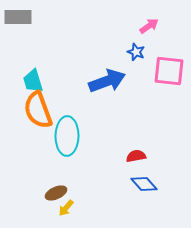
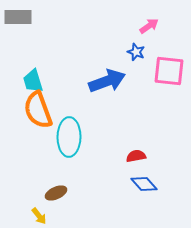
cyan ellipse: moved 2 px right, 1 px down
yellow arrow: moved 27 px left, 8 px down; rotated 78 degrees counterclockwise
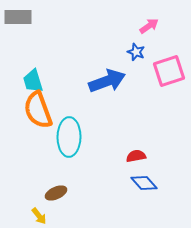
pink square: rotated 24 degrees counterclockwise
blue diamond: moved 1 px up
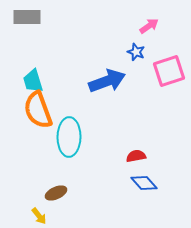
gray rectangle: moved 9 px right
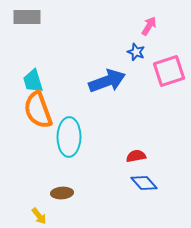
pink arrow: rotated 24 degrees counterclockwise
brown ellipse: moved 6 px right; rotated 20 degrees clockwise
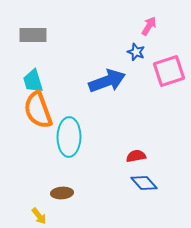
gray rectangle: moved 6 px right, 18 px down
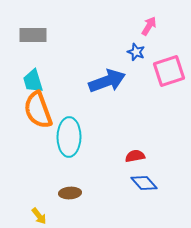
red semicircle: moved 1 px left
brown ellipse: moved 8 px right
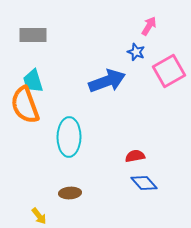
pink square: rotated 12 degrees counterclockwise
orange semicircle: moved 13 px left, 5 px up
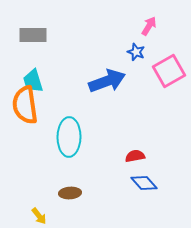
orange semicircle: rotated 12 degrees clockwise
